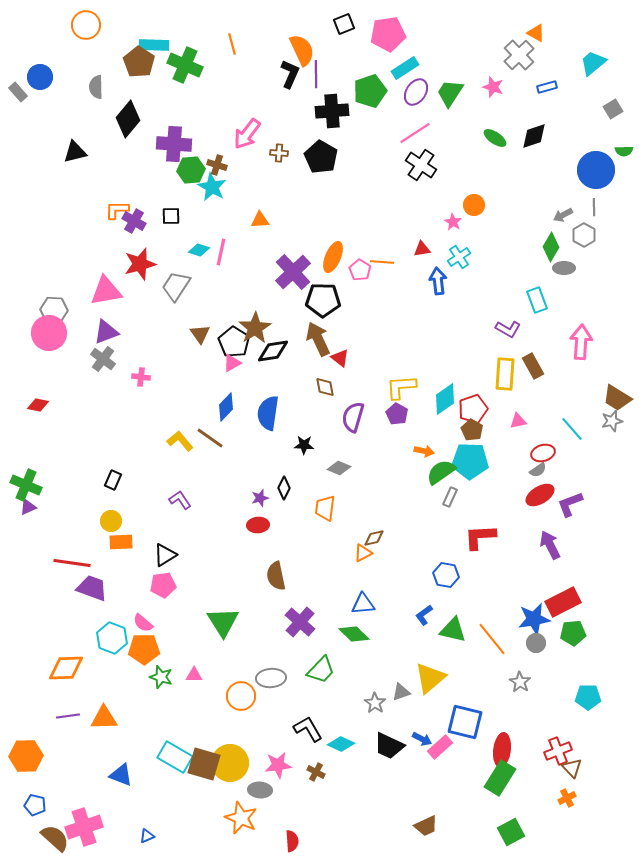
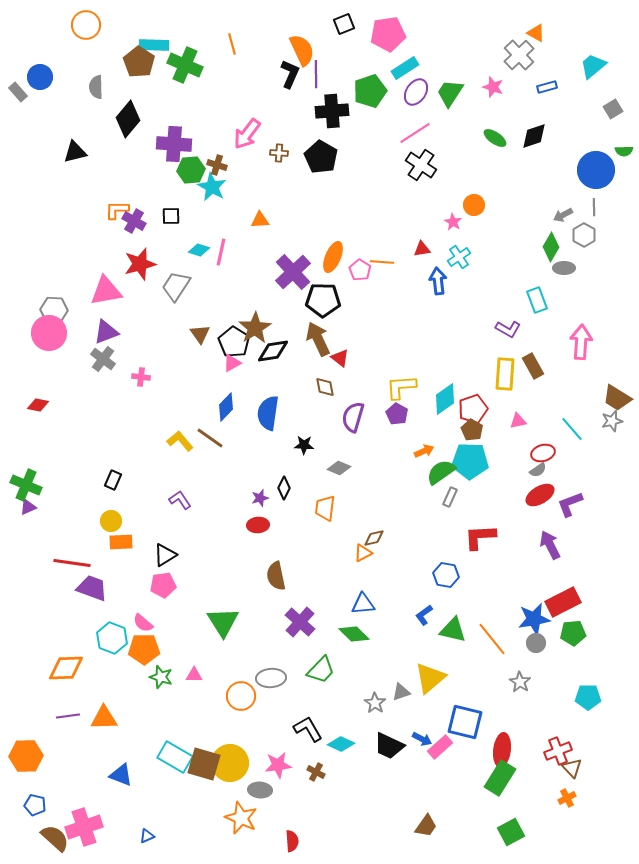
cyan trapezoid at (593, 63): moved 3 px down
orange arrow at (424, 451): rotated 36 degrees counterclockwise
brown trapezoid at (426, 826): rotated 30 degrees counterclockwise
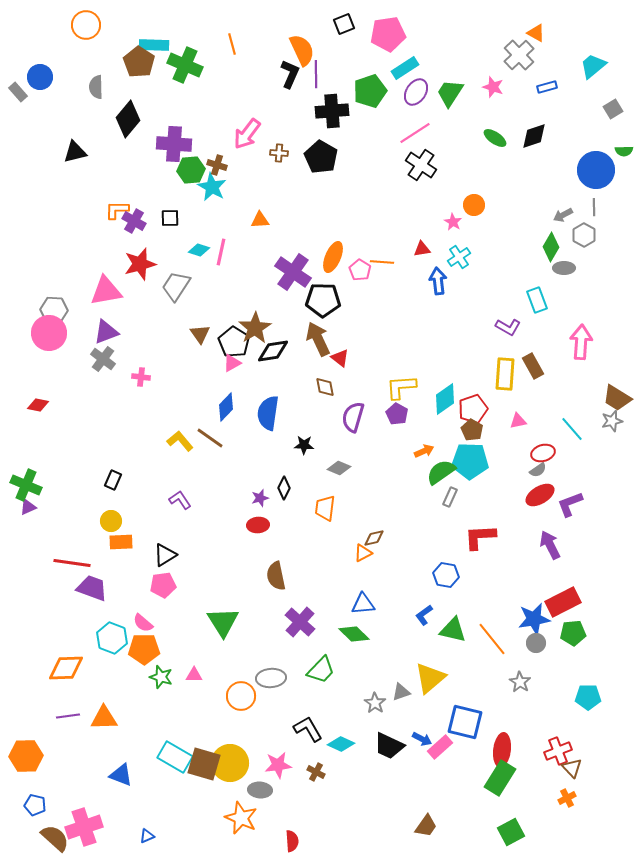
black square at (171, 216): moved 1 px left, 2 px down
purple cross at (293, 272): rotated 12 degrees counterclockwise
purple L-shape at (508, 329): moved 2 px up
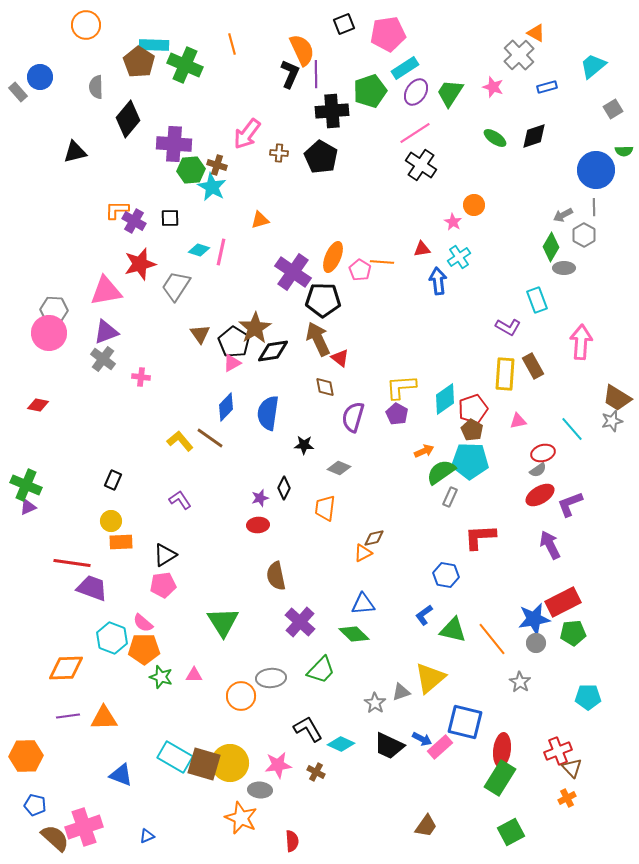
orange triangle at (260, 220): rotated 12 degrees counterclockwise
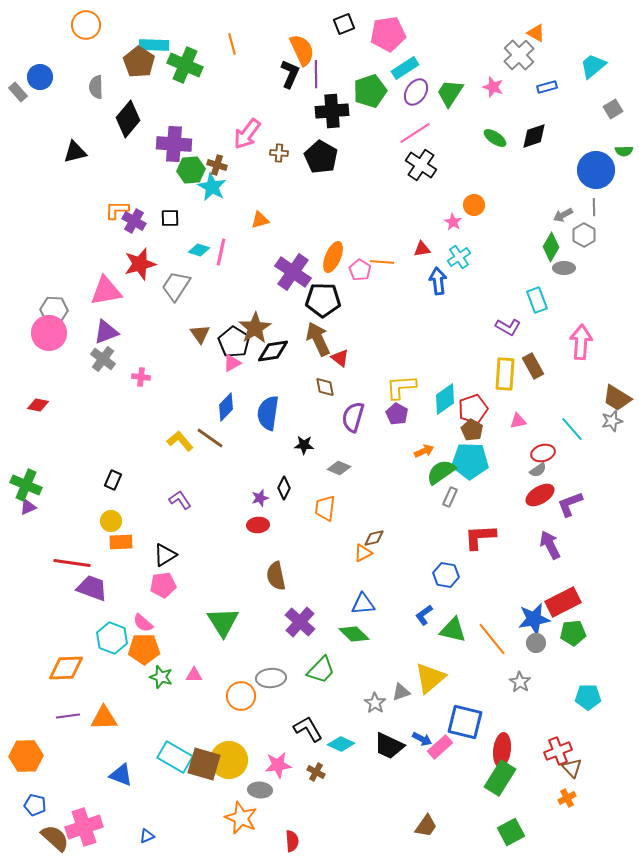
yellow circle at (230, 763): moved 1 px left, 3 px up
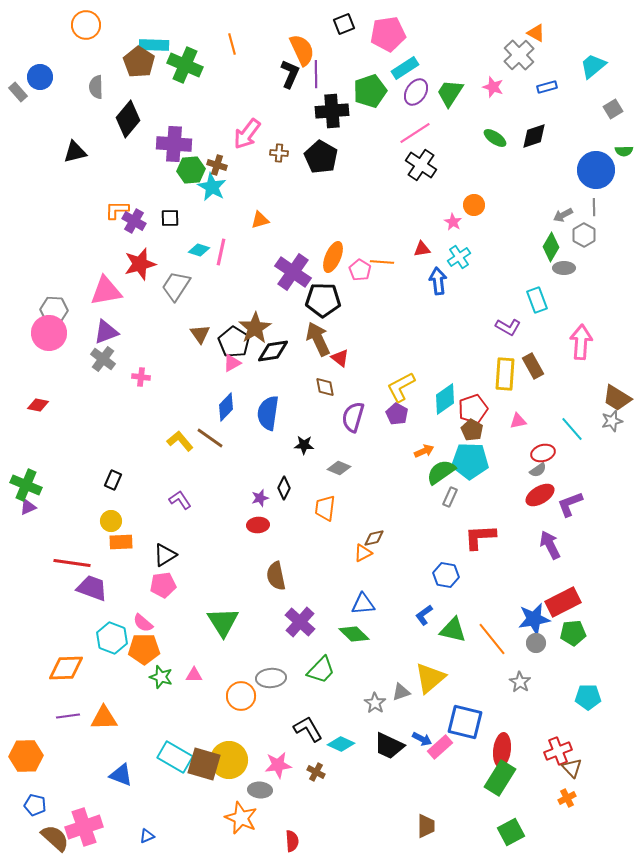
yellow L-shape at (401, 387): rotated 24 degrees counterclockwise
brown trapezoid at (426, 826): rotated 35 degrees counterclockwise
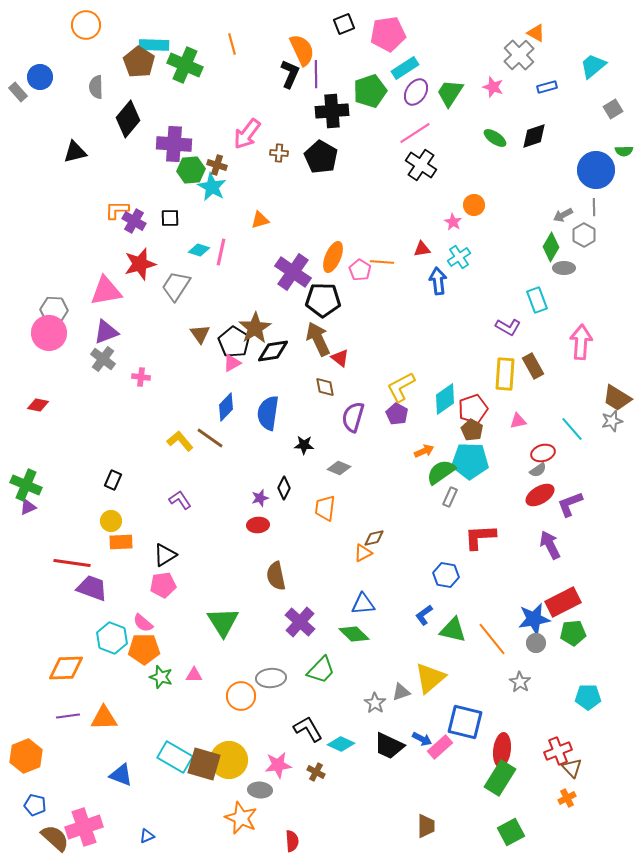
orange hexagon at (26, 756): rotated 20 degrees counterclockwise
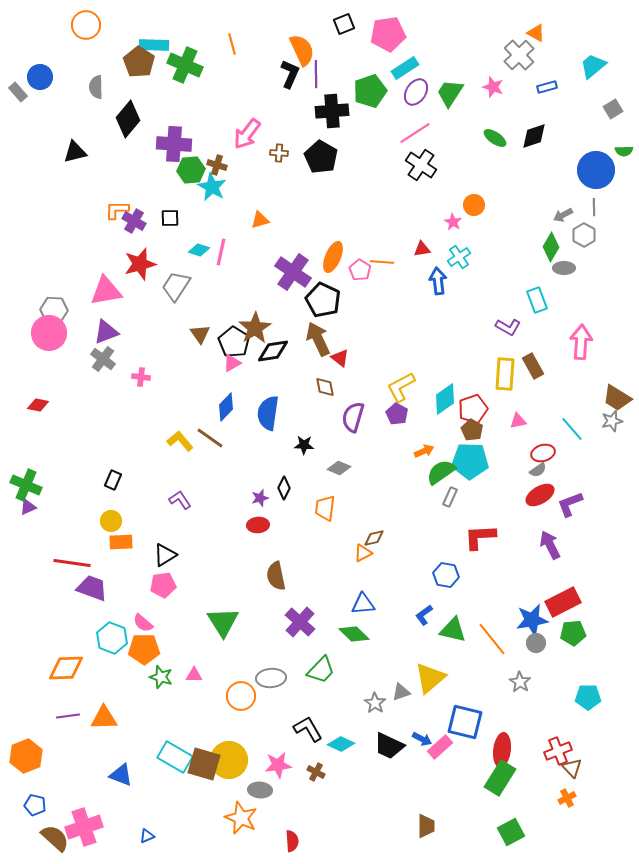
black pentagon at (323, 300): rotated 24 degrees clockwise
blue star at (534, 619): moved 2 px left, 1 px down
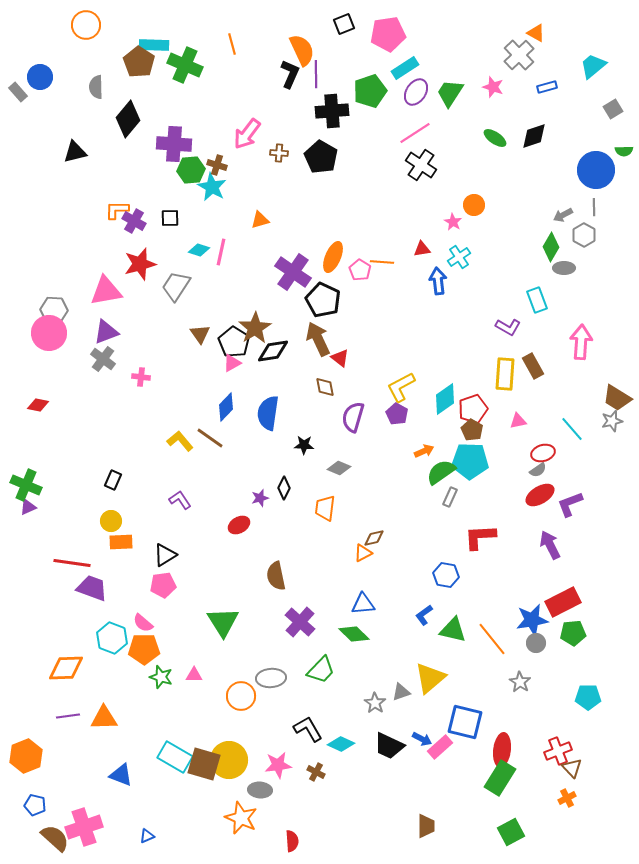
red ellipse at (258, 525): moved 19 px left; rotated 25 degrees counterclockwise
